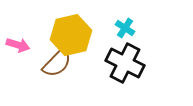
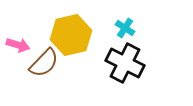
brown semicircle: moved 13 px left
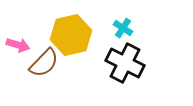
cyan cross: moved 2 px left
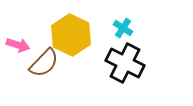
yellow hexagon: rotated 21 degrees counterclockwise
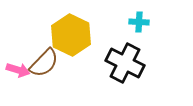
cyan cross: moved 16 px right, 6 px up; rotated 30 degrees counterclockwise
pink arrow: moved 25 px down
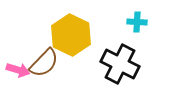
cyan cross: moved 2 px left
black cross: moved 5 px left, 1 px down
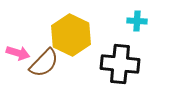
cyan cross: moved 1 px up
black cross: rotated 21 degrees counterclockwise
pink arrow: moved 17 px up
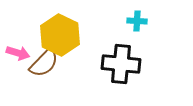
yellow hexagon: moved 11 px left
black cross: moved 1 px right
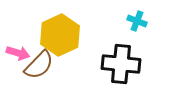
cyan cross: rotated 18 degrees clockwise
yellow hexagon: rotated 9 degrees clockwise
brown semicircle: moved 5 px left, 2 px down
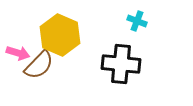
yellow hexagon: rotated 12 degrees counterclockwise
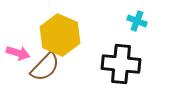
brown semicircle: moved 6 px right, 2 px down
